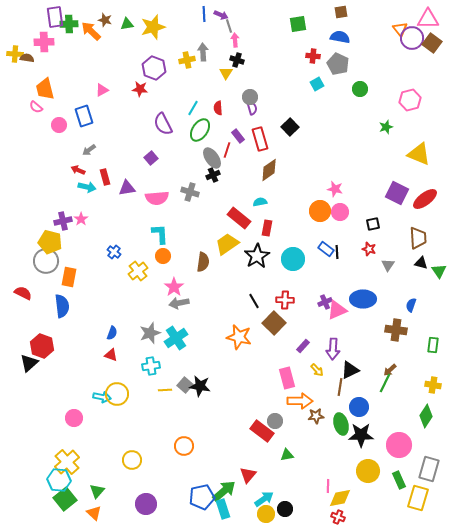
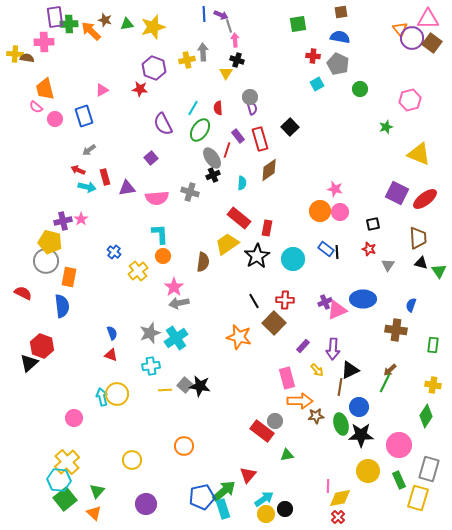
pink circle at (59, 125): moved 4 px left, 6 px up
cyan semicircle at (260, 202): moved 18 px left, 19 px up; rotated 104 degrees clockwise
blue semicircle at (112, 333): rotated 40 degrees counterclockwise
cyan arrow at (102, 397): rotated 114 degrees counterclockwise
red cross at (338, 517): rotated 24 degrees clockwise
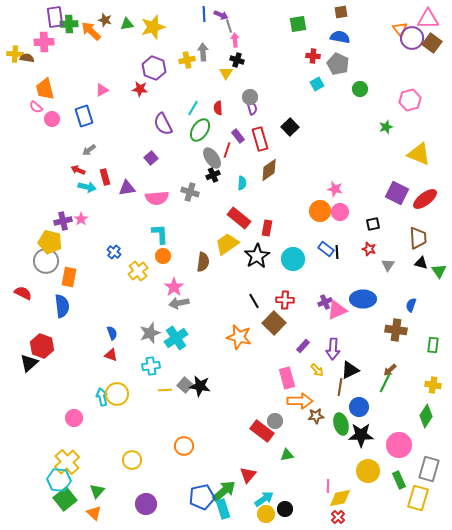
pink circle at (55, 119): moved 3 px left
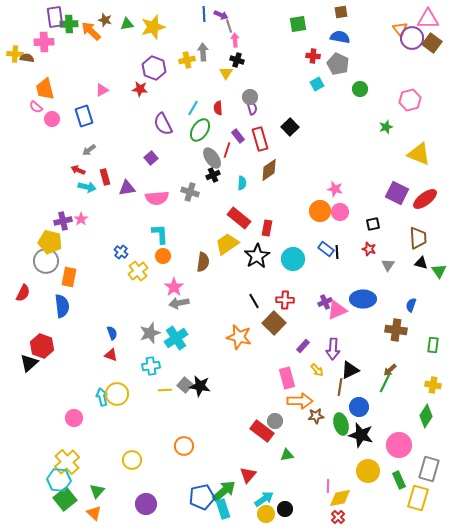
blue cross at (114, 252): moved 7 px right
red semicircle at (23, 293): rotated 90 degrees clockwise
black star at (361, 435): rotated 15 degrees clockwise
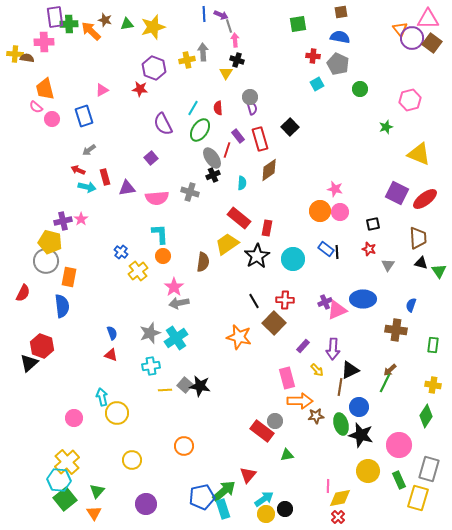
yellow circle at (117, 394): moved 19 px down
orange triangle at (94, 513): rotated 14 degrees clockwise
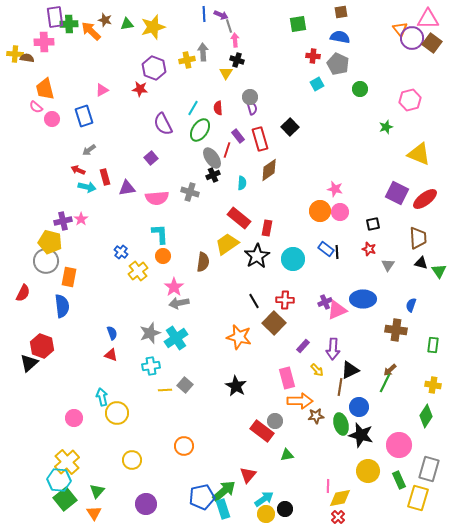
black star at (200, 386): moved 36 px right; rotated 20 degrees clockwise
